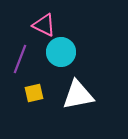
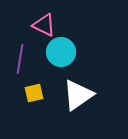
purple line: rotated 12 degrees counterclockwise
white triangle: rotated 24 degrees counterclockwise
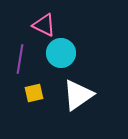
cyan circle: moved 1 px down
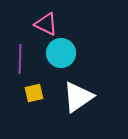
pink triangle: moved 2 px right, 1 px up
purple line: rotated 8 degrees counterclockwise
white triangle: moved 2 px down
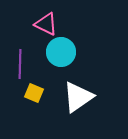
cyan circle: moved 1 px up
purple line: moved 5 px down
yellow square: rotated 36 degrees clockwise
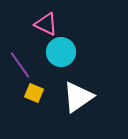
purple line: moved 1 px down; rotated 36 degrees counterclockwise
